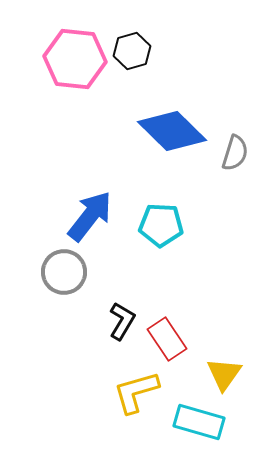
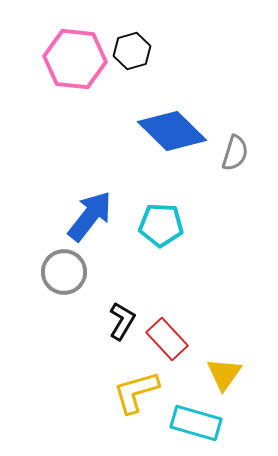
red rectangle: rotated 9 degrees counterclockwise
cyan rectangle: moved 3 px left, 1 px down
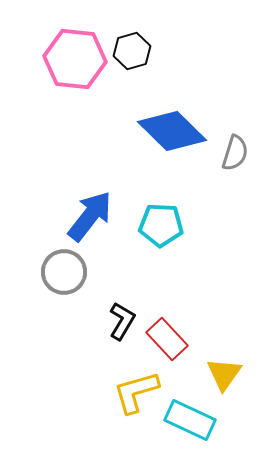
cyan rectangle: moved 6 px left, 3 px up; rotated 9 degrees clockwise
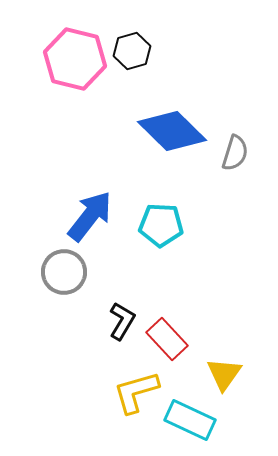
pink hexagon: rotated 8 degrees clockwise
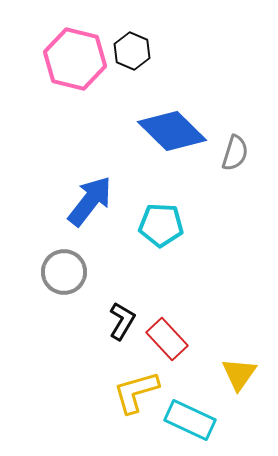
black hexagon: rotated 21 degrees counterclockwise
blue arrow: moved 15 px up
yellow triangle: moved 15 px right
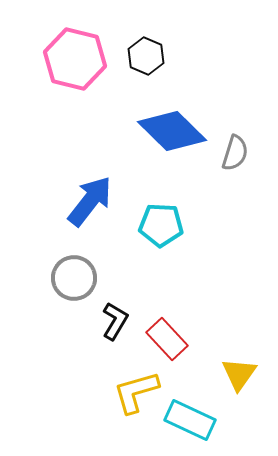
black hexagon: moved 14 px right, 5 px down
gray circle: moved 10 px right, 6 px down
black L-shape: moved 7 px left
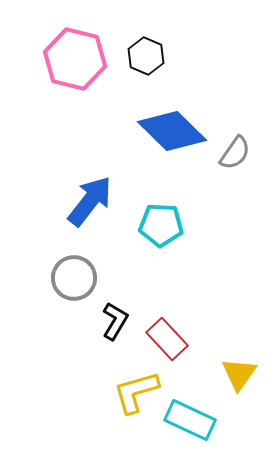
gray semicircle: rotated 18 degrees clockwise
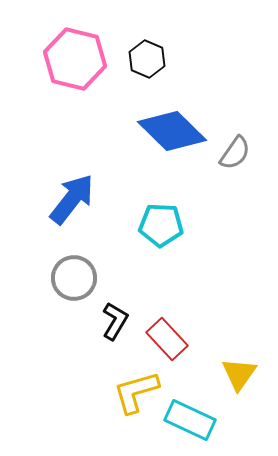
black hexagon: moved 1 px right, 3 px down
blue arrow: moved 18 px left, 2 px up
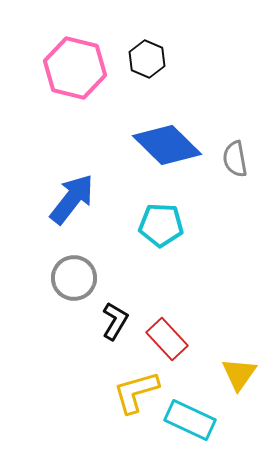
pink hexagon: moved 9 px down
blue diamond: moved 5 px left, 14 px down
gray semicircle: moved 6 px down; rotated 135 degrees clockwise
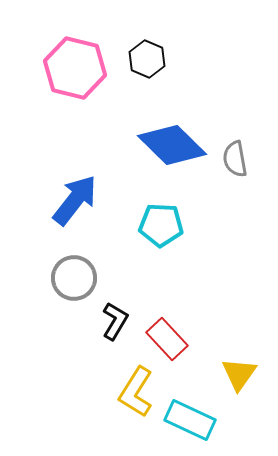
blue diamond: moved 5 px right
blue arrow: moved 3 px right, 1 px down
yellow L-shape: rotated 42 degrees counterclockwise
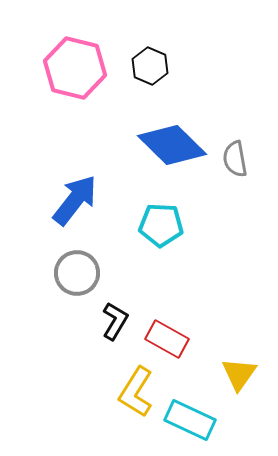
black hexagon: moved 3 px right, 7 px down
gray circle: moved 3 px right, 5 px up
red rectangle: rotated 18 degrees counterclockwise
